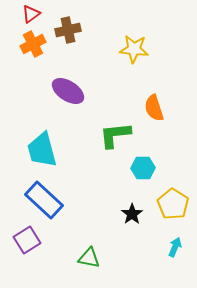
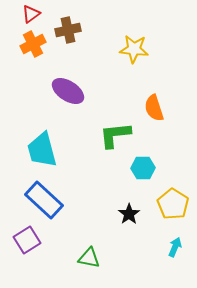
black star: moved 3 px left
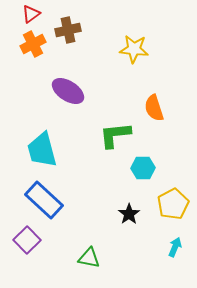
yellow pentagon: rotated 12 degrees clockwise
purple square: rotated 12 degrees counterclockwise
